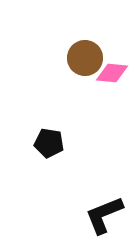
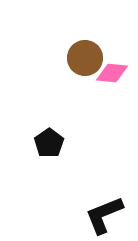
black pentagon: rotated 28 degrees clockwise
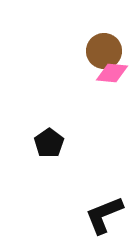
brown circle: moved 19 px right, 7 px up
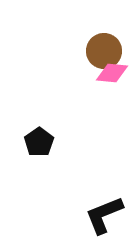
black pentagon: moved 10 px left, 1 px up
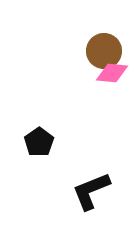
black L-shape: moved 13 px left, 24 px up
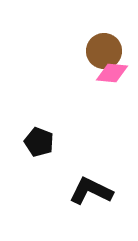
black pentagon: rotated 16 degrees counterclockwise
black L-shape: rotated 48 degrees clockwise
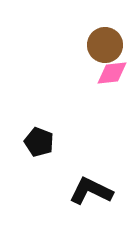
brown circle: moved 1 px right, 6 px up
pink diamond: rotated 12 degrees counterclockwise
